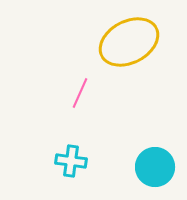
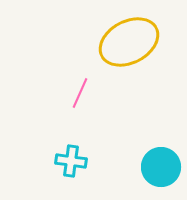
cyan circle: moved 6 px right
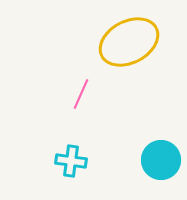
pink line: moved 1 px right, 1 px down
cyan circle: moved 7 px up
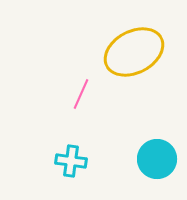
yellow ellipse: moved 5 px right, 10 px down
cyan circle: moved 4 px left, 1 px up
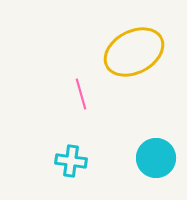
pink line: rotated 40 degrees counterclockwise
cyan circle: moved 1 px left, 1 px up
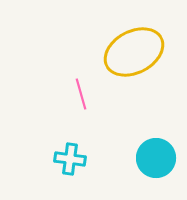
cyan cross: moved 1 px left, 2 px up
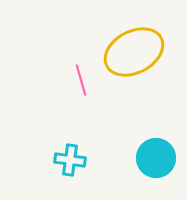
pink line: moved 14 px up
cyan cross: moved 1 px down
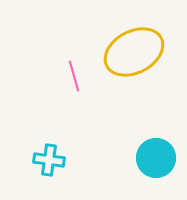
pink line: moved 7 px left, 4 px up
cyan cross: moved 21 px left
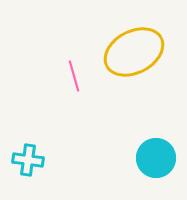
cyan cross: moved 21 px left
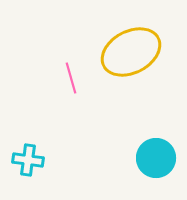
yellow ellipse: moved 3 px left
pink line: moved 3 px left, 2 px down
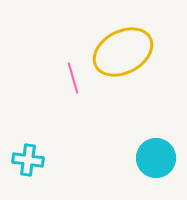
yellow ellipse: moved 8 px left
pink line: moved 2 px right
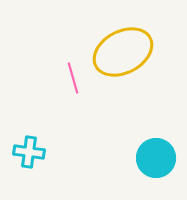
cyan cross: moved 1 px right, 8 px up
